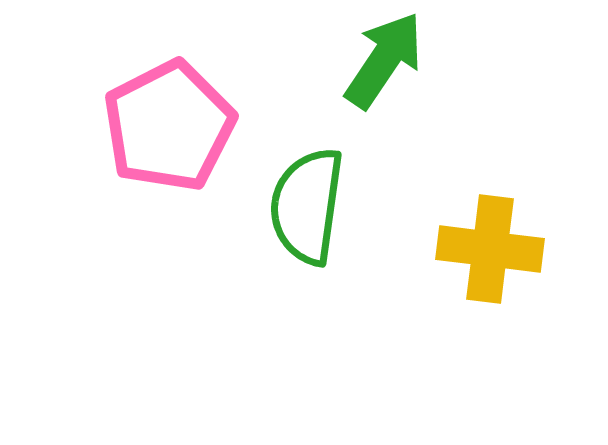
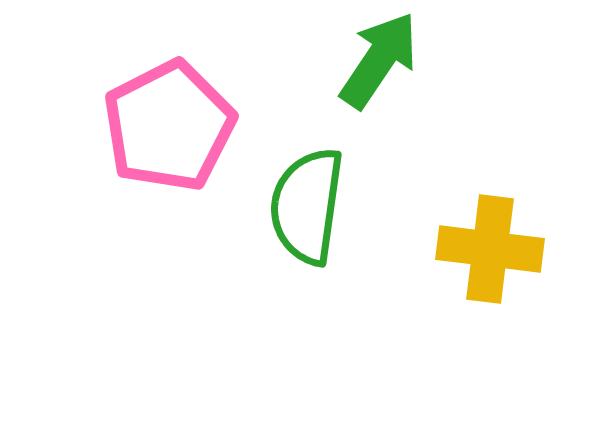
green arrow: moved 5 px left
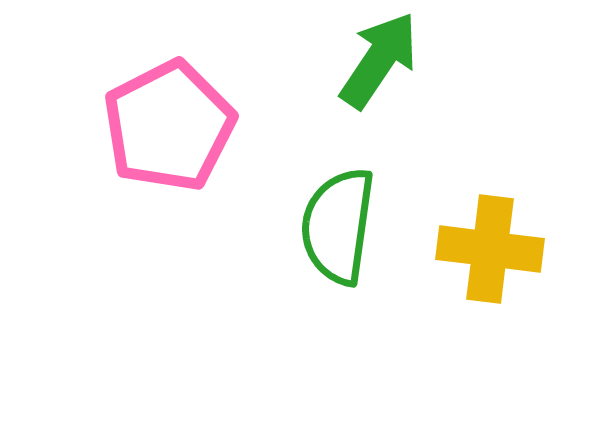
green semicircle: moved 31 px right, 20 px down
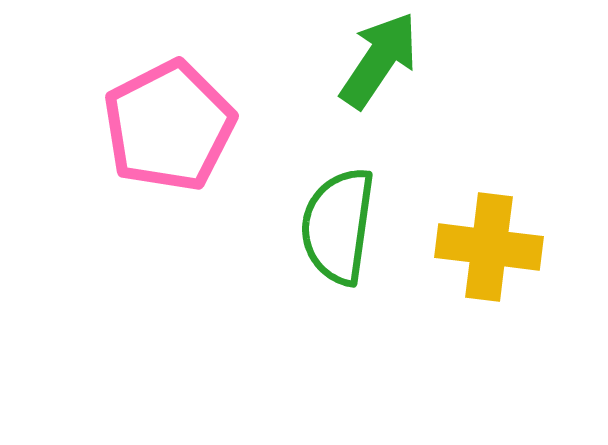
yellow cross: moved 1 px left, 2 px up
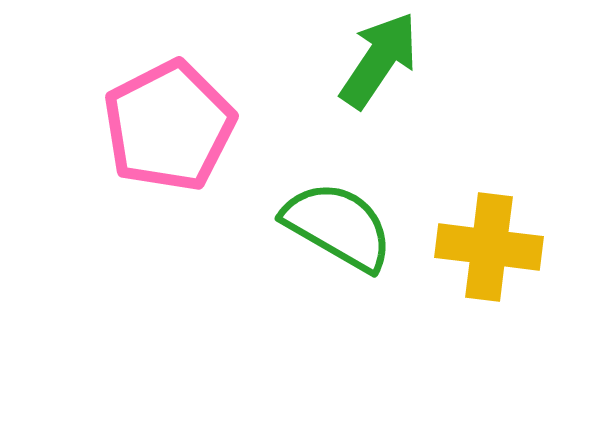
green semicircle: rotated 112 degrees clockwise
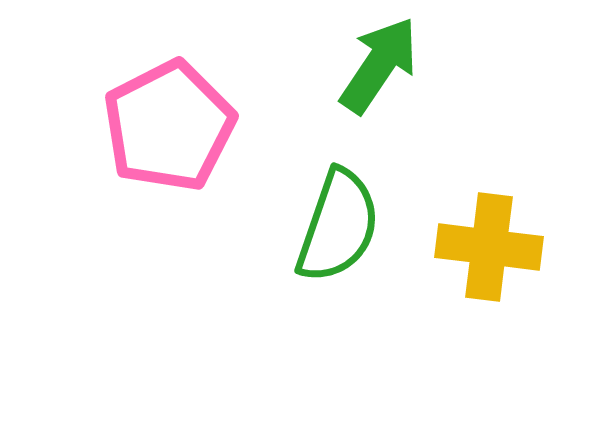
green arrow: moved 5 px down
green semicircle: rotated 79 degrees clockwise
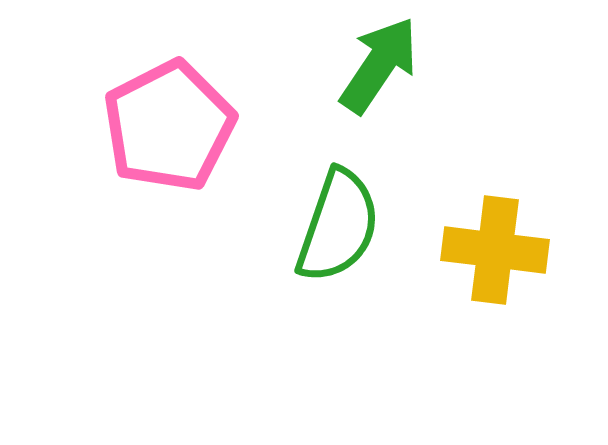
yellow cross: moved 6 px right, 3 px down
